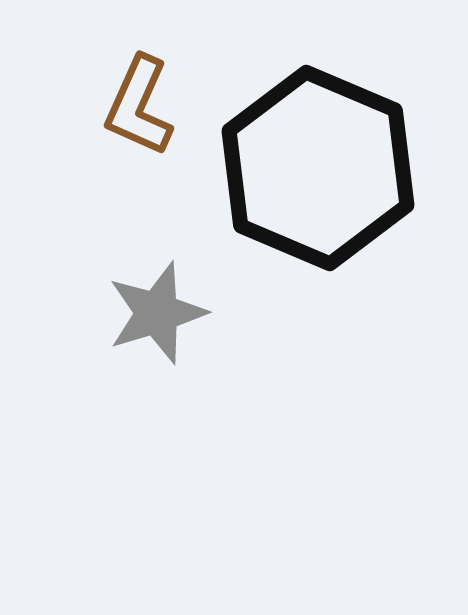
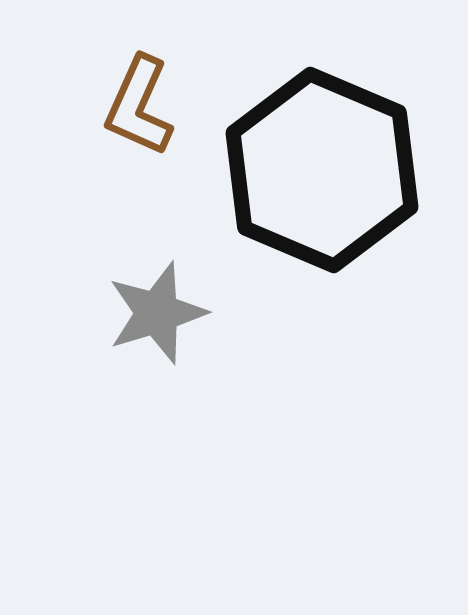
black hexagon: moved 4 px right, 2 px down
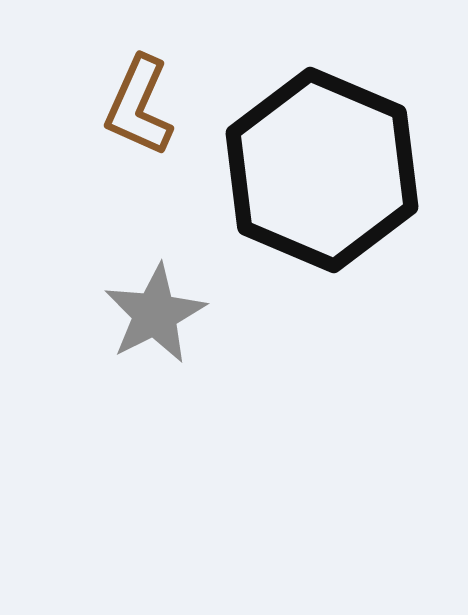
gray star: moved 2 px left, 1 px down; rotated 10 degrees counterclockwise
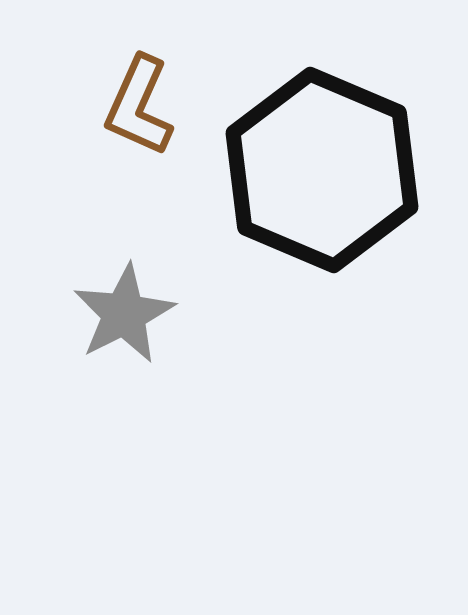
gray star: moved 31 px left
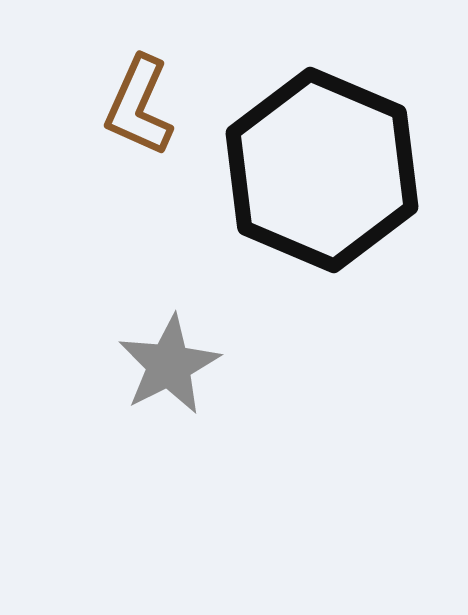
gray star: moved 45 px right, 51 px down
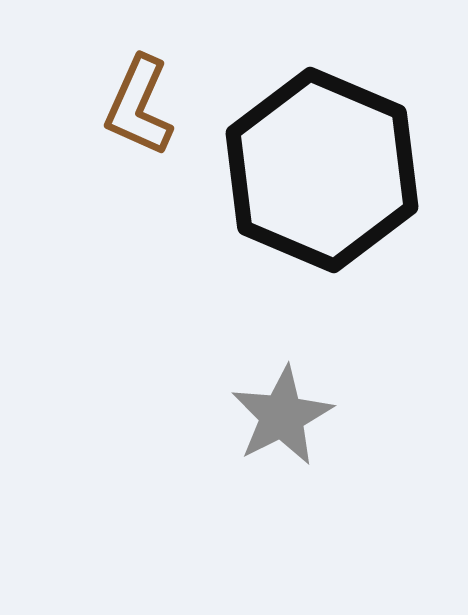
gray star: moved 113 px right, 51 px down
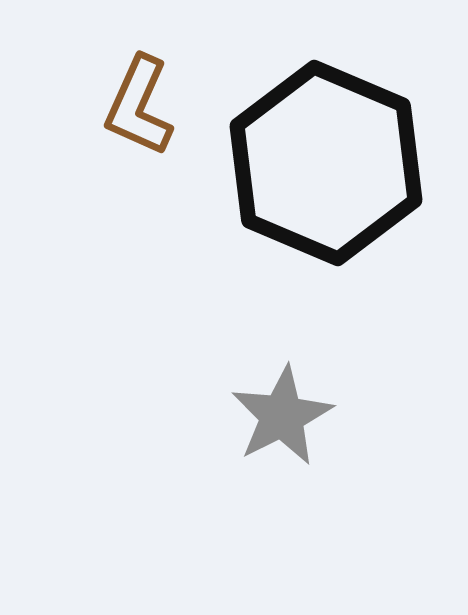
black hexagon: moved 4 px right, 7 px up
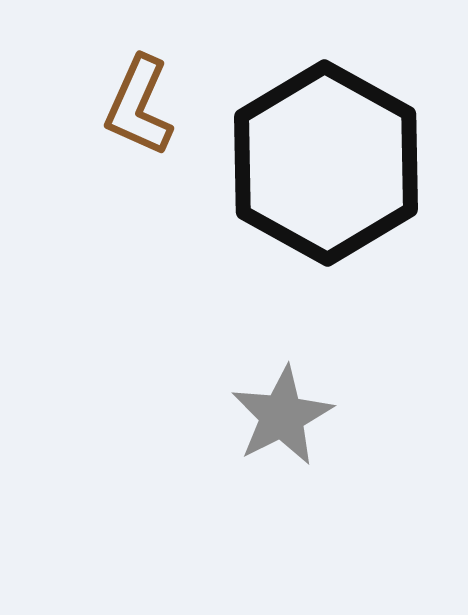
black hexagon: rotated 6 degrees clockwise
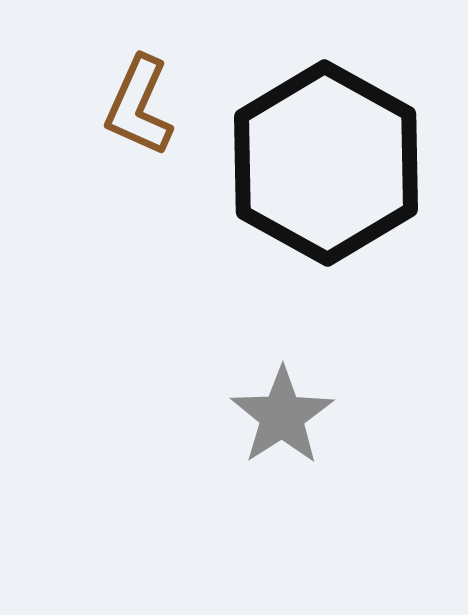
gray star: rotated 6 degrees counterclockwise
